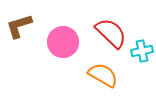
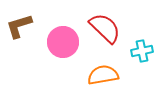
red semicircle: moved 6 px left, 5 px up
orange semicircle: rotated 40 degrees counterclockwise
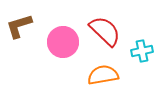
red semicircle: moved 3 px down
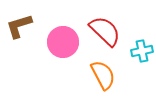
orange semicircle: rotated 72 degrees clockwise
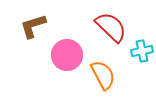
brown L-shape: moved 14 px right
red semicircle: moved 6 px right, 4 px up
pink circle: moved 4 px right, 13 px down
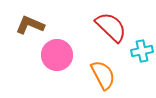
brown L-shape: moved 3 px left, 1 px up; rotated 40 degrees clockwise
pink circle: moved 10 px left
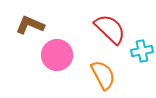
red semicircle: moved 1 px left, 2 px down
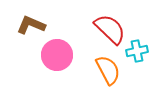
brown L-shape: moved 1 px right
cyan cross: moved 5 px left
orange semicircle: moved 5 px right, 5 px up
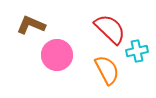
orange semicircle: moved 1 px left
